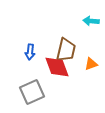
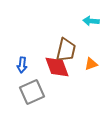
blue arrow: moved 8 px left, 13 px down
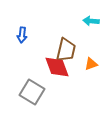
blue arrow: moved 30 px up
gray square: rotated 35 degrees counterclockwise
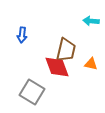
orange triangle: rotated 32 degrees clockwise
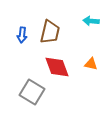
brown trapezoid: moved 16 px left, 18 px up
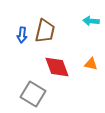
brown trapezoid: moved 5 px left, 1 px up
gray square: moved 1 px right, 2 px down
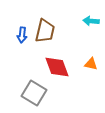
gray square: moved 1 px right, 1 px up
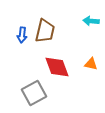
gray square: rotated 30 degrees clockwise
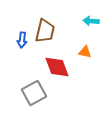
blue arrow: moved 5 px down
orange triangle: moved 6 px left, 12 px up
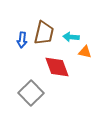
cyan arrow: moved 20 px left, 16 px down
brown trapezoid: moved 1 px left, 2 px down
gray square: moved 3 px left; rotated 15 degrees counterclockwise
